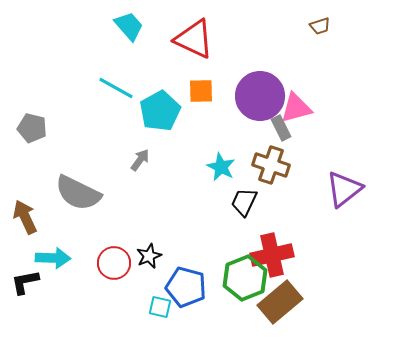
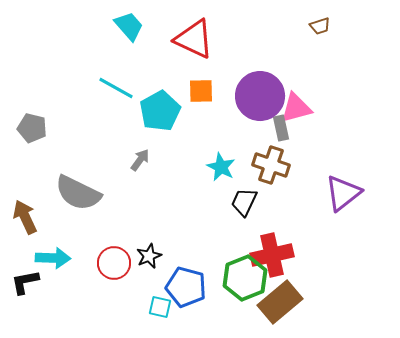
gray rectangle: rotated 15 degrees clockwise
purple triangle: moved 1 px left, 4 px down
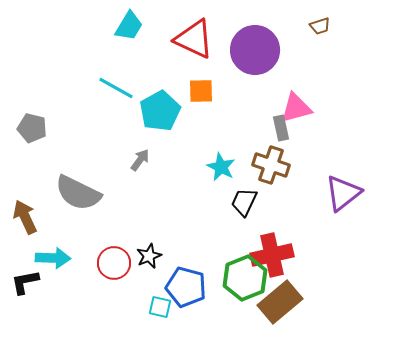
cyan trapezoid: rotated 72 degrees clockwise
purple circle: moved 5 px left, 46 px up
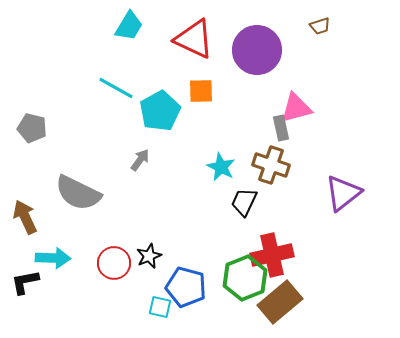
purple circle: moved 2 px right
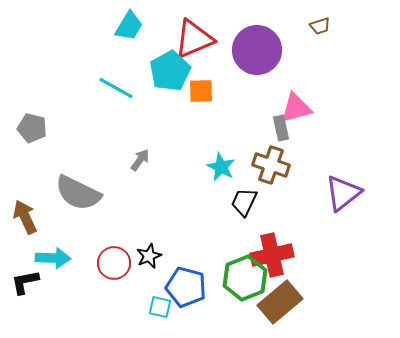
red triangle: rotated 48 degrees counterclockwise
cyan pentagon: moved 10 px right, 40 px up
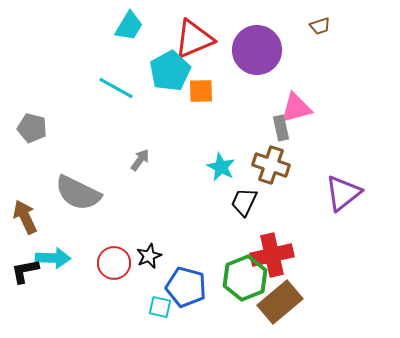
black L-shape: moved 11 px up
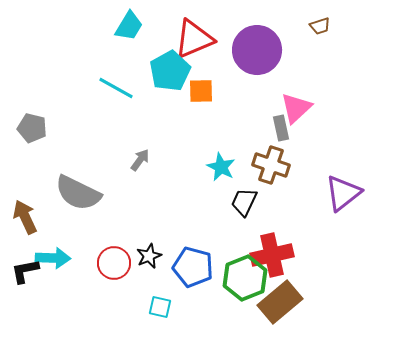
pink triangle: rotated 28 degrees counterclockwise
blue pentagon: moved 7 px right, 20 px up
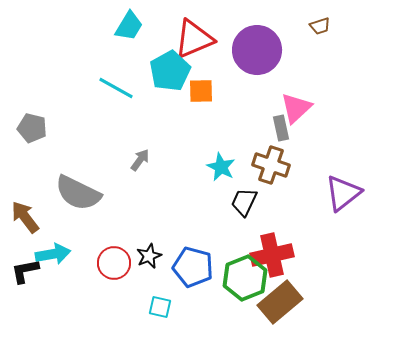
brown arrow: rotated 12 degrees counterclockwise
cyan arrow: moved 4 px up; rotated 12 degrees counterclockwise
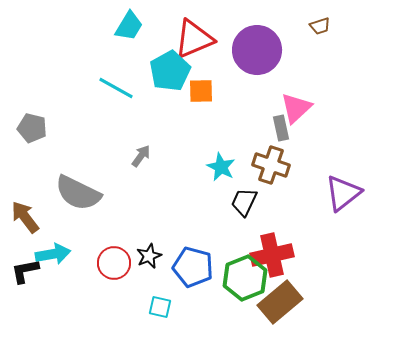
gray arrow: moved 1 px right, 4 px up
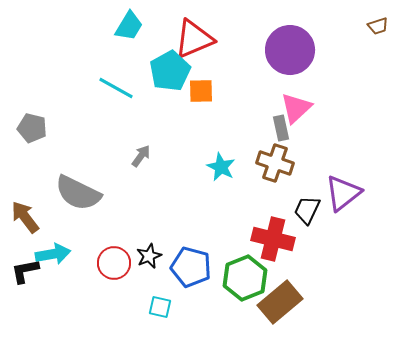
brown trapezoid: moved 58 px right
purple circle: moved 33 px right
brown cross: moved 4 px right, 2 px up
black trapezoid: moved 63 px right, 8 px down
red cross: moved 1 px right, 16 px up; rotated 27 degrees clockwise
blue pentagon: moved 2 px left
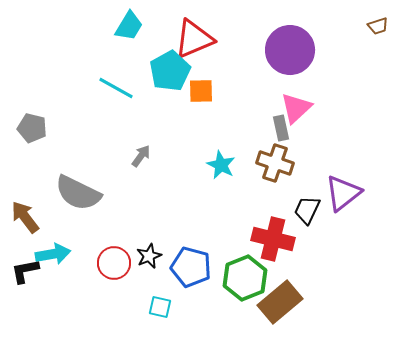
cyan star: moved 2 px up
